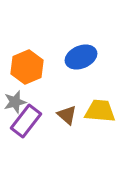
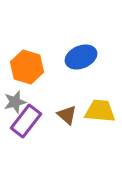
orange hexagon: rotated 20 degrees counterclockwise
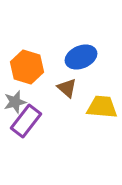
yellow trapezoid: moved 2 px right, 4 px up
brown triangle: moved 27 px up
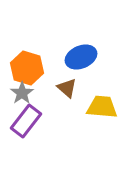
orange hexagon: moved 1 px down
gray star: moved 7 px right, 9 px up; rotated 20 degrees counterclockwise
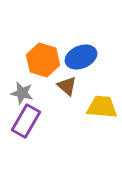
orange hexagon: moved 16 px right, 8 px up
brown triangle: moved 2 px up
gray star: rotated 25 degrees counterclockwise
purple rectangle: rotated 8 degrees counterclockwise
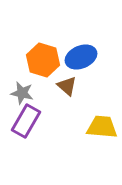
yellow trapezoid: moved 20 px down
